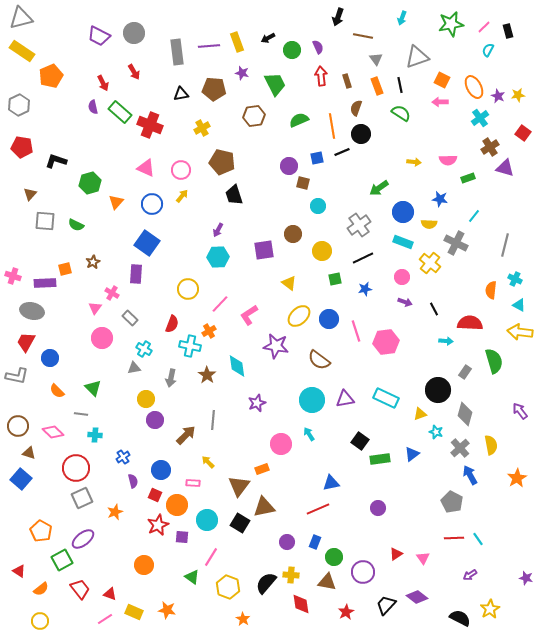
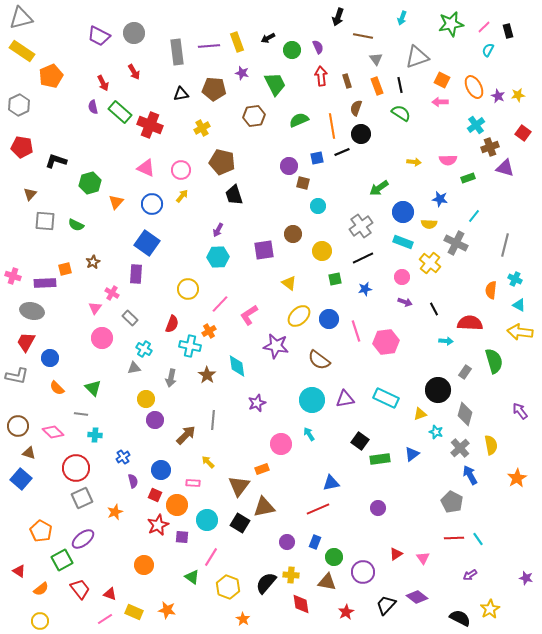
cyan cross at (480, 118): moved 4 px left, 7 px down
brown cross at (490, 147): rotated 12 degrees clockwise
gray cross at (359, 225): moved 2 px right, 1 px down
orange semicircle at (57, 391): moved 3 px up
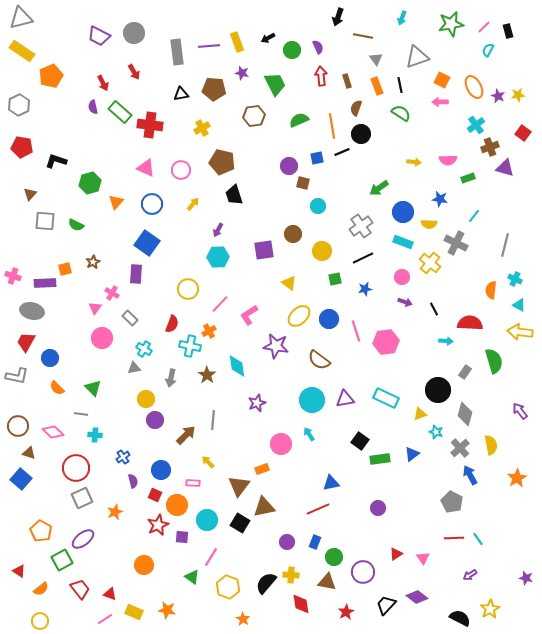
red cross at (150, 125): rotated 15 degrees counterclockwise
yellow arrow at (182, 196): moved 11 px right, 8 px down
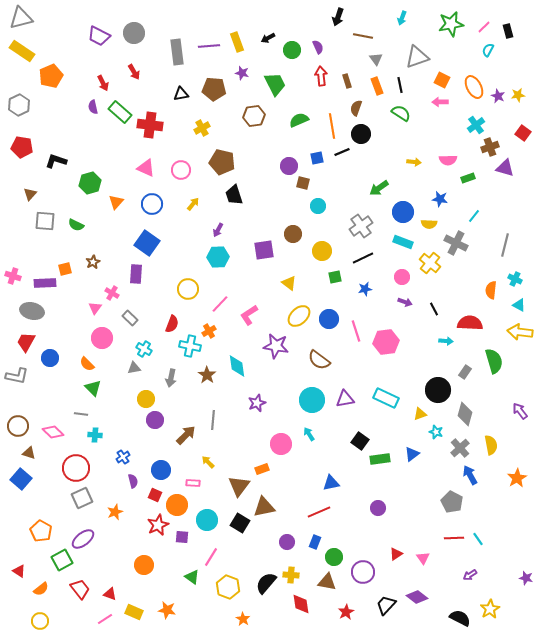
green square at (335, 279): moved 2 px up
orange semicircle at (57, 388): moved 30 px right, 24 px up
red line at (318, 509): moved 1 px right, 3 px down
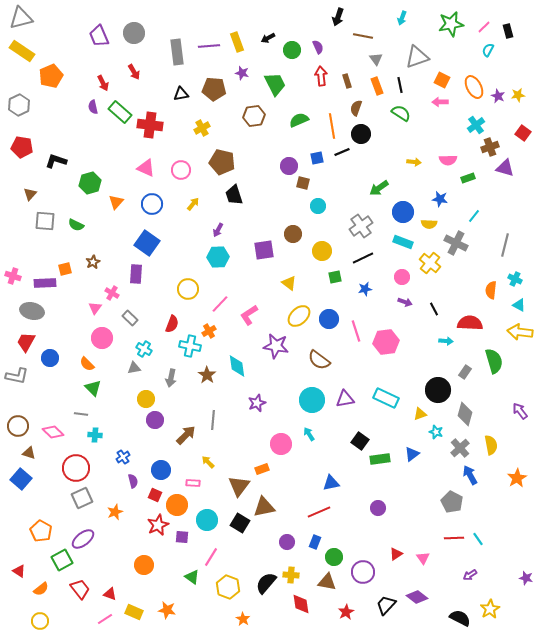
purple trapezoid at (99, 36): rotated 40 degrees clockwise
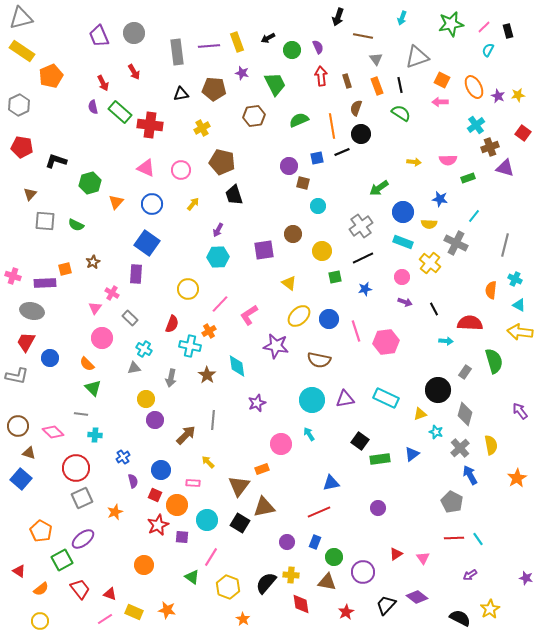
brown semicircle at (319, 360): rotated 25 degrees counterclockwise
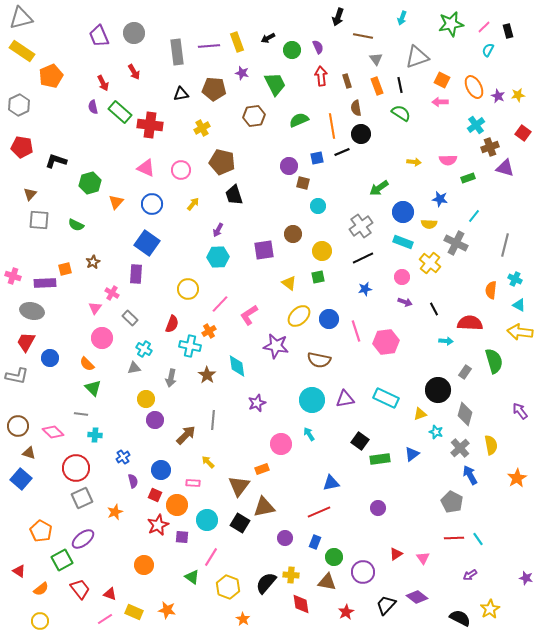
brown semicircle at (356, 108): rotated 28 degrees counterclockwise
gray square at (45, 221): moved 6 px left, 1 px up
green square at (335, 277): moved 17 px left
purple circle at (287, 542): moved 2 px left, 4 px up
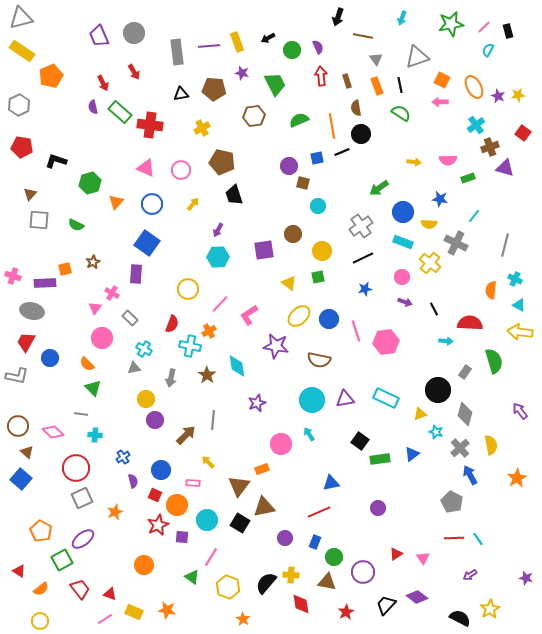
brown triangle at (29, 453): moved 2 px left, 1 px up; rotated 24 degrees clockwise
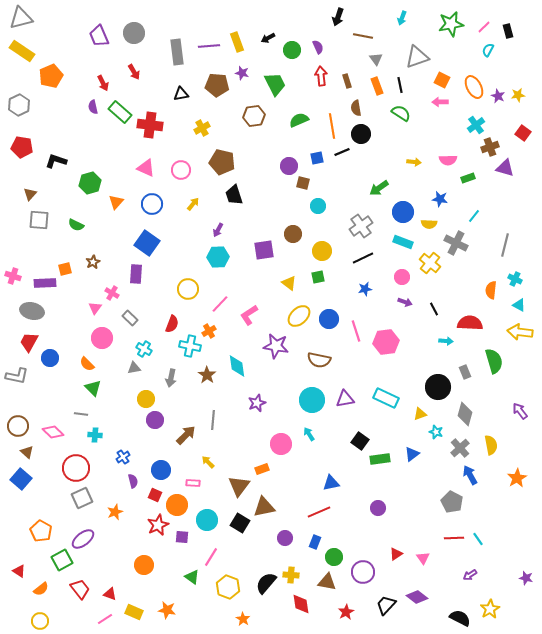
brown pentagon at (214, 89): moved 3 px right, 4 px up
red trapezoid at (26, 342): moved 3 px right
gray rectangle at (465, 372): rotated 56 degrees counterclockwise
black circle at (438, 390): moved 3 px up
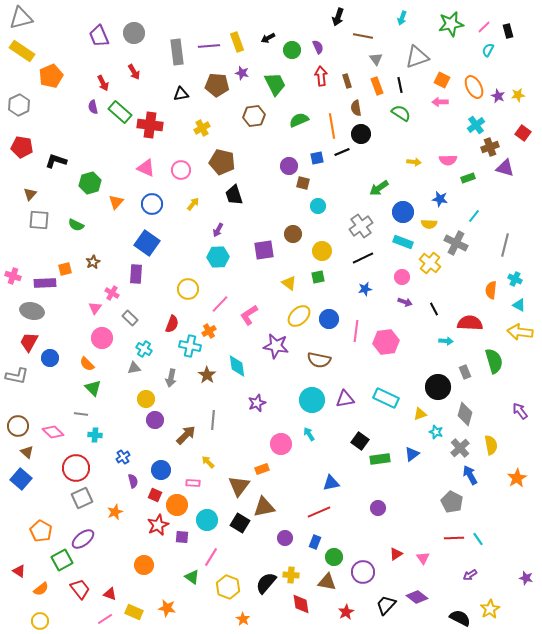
pink line at (356, 331): rotated 25 degrees clockwise
orange star at (167, 610): moved 2 px up
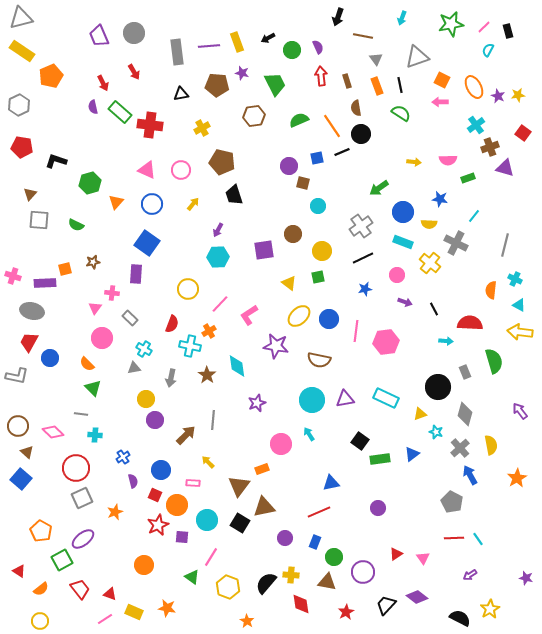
orange line at (332, 126): rotated 25 degrees counterclockwise
pink triangle at (146, 168): moved 1 px right, 2 px down
brown star at (93, 262): rotated 16 degrees clockwise
pink circle at (402, 277): moved 5 px left, 2 px up
pink cross at (112, 293): rotated 24 degrees counterclockwise
orange star at (243, 619): moved 4 px right, 2 px down
